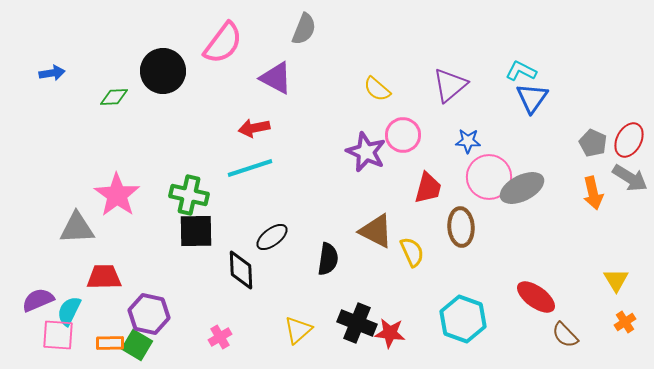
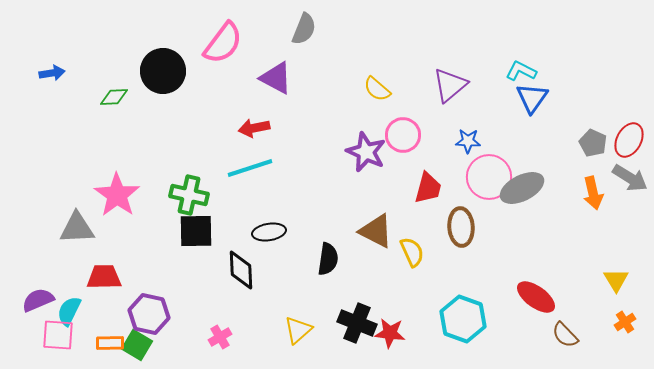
black ellipse at (272, 237): moved 3 px left, 5 px up; rotated 28 degrees clockwise
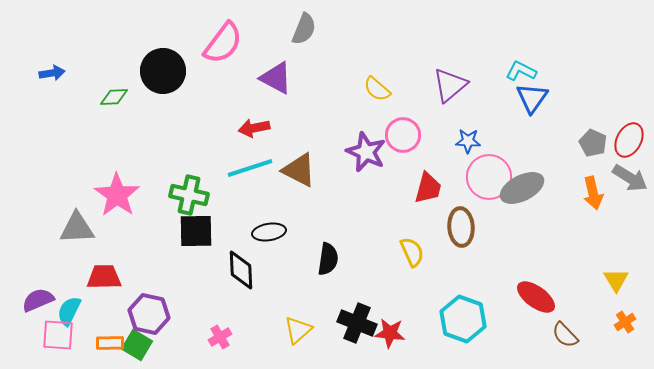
brown triangle at (376, 231): moved 77 px left, 61 px up
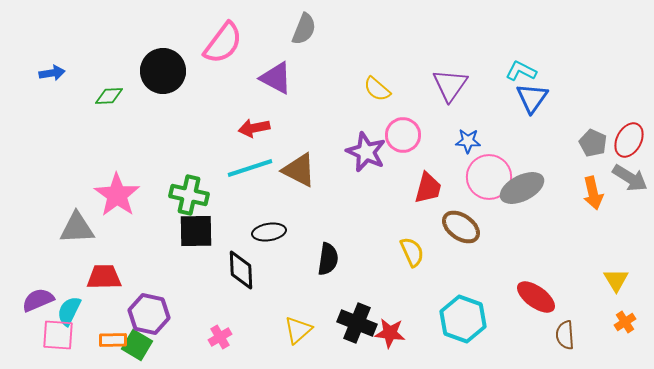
purple triangle at (450, 85): rotated 15 degrees counterclockwise
green diamond at (114, 97): moved 5 px left, 1 px up
brown ellipse at (461, 227): rotated 51 degrees counterclockwise
brown semicircle at (565, 335): rotated 40 degrees clockwise
orange rectangle at (110, 343): moved 3 px right, 3 px up
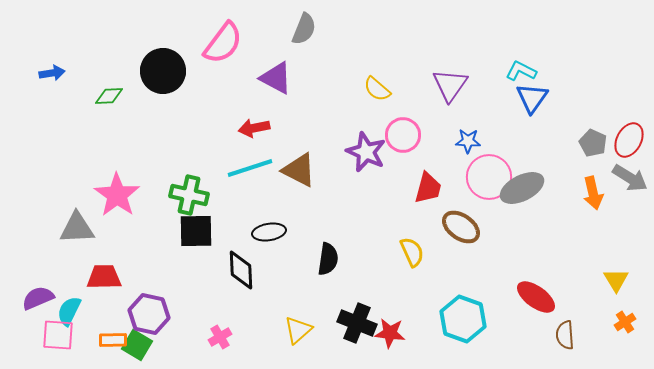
purple semicircle at (38, 300): moved 2 px up
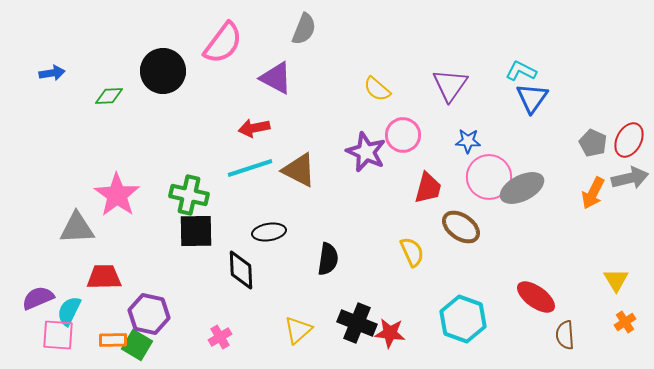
gray arrow at (630, 178): rotated 45 degrees counterclockwise
orange arrow at (593, 193): rotated 40 degrees clockwise
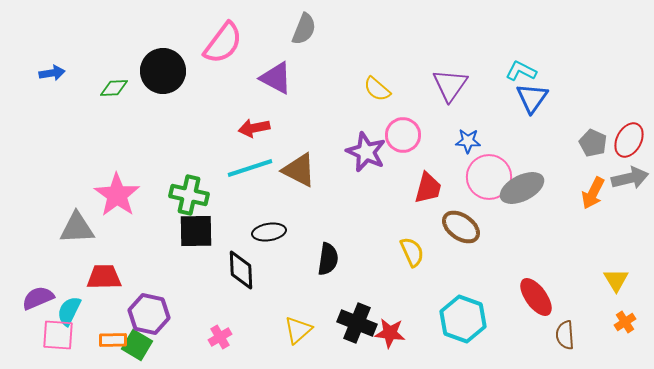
green diamond at (109, 96): moved 5 px right, 8 px up
red ellipse at (536, 297): rotated 18 degrees clockwise
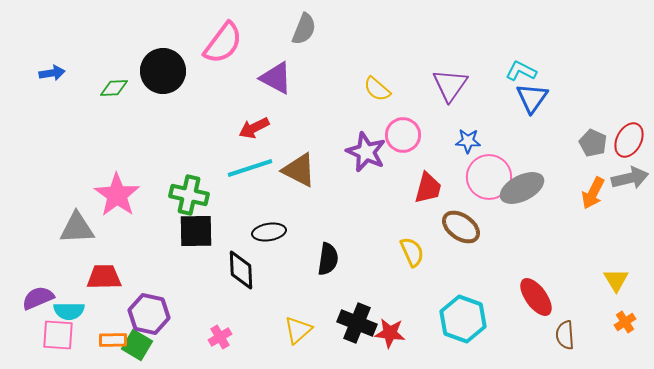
red arrow at (254, 128): rotated 16 degrees counterclockwise
cyan semicircle at (69, 311): rotated 116 degrees counterclockwise
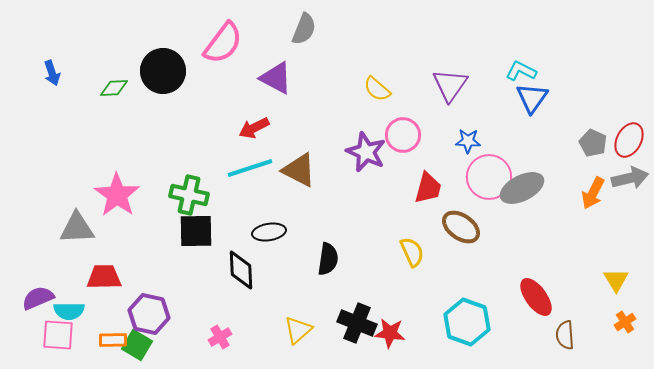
blue arrow at (52, 73): rotated 80 degrees clockwise
cyan hexagon at (463, 319): moved 4 px right, 3 px down
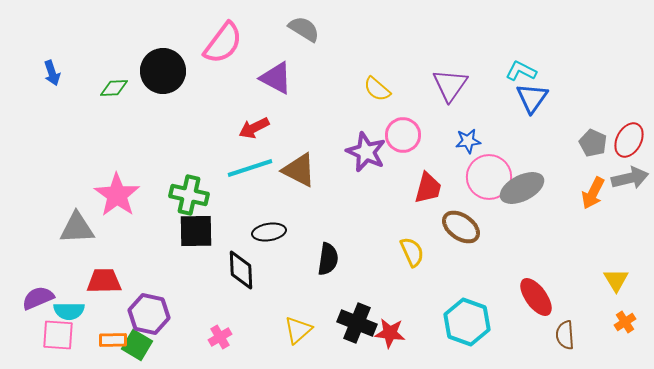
gray semicircle at (304, 29): rotated 80 degrees counterclockwise
blue star at (468, 141): rotated 10 degrees counterclockwise
red trapezoid at (104, 277): moved 4 px down
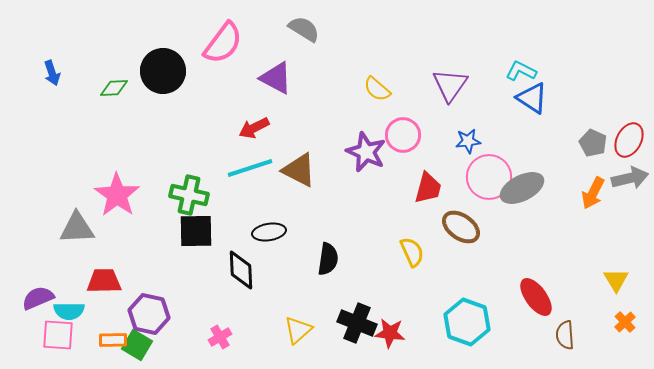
blue triangle at (532, 98): rotated 32 degrees counterclockwise
orange cross at (625, 322): rotated 10 degrees counterclockwise
